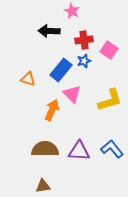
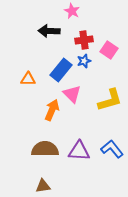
orange triangle: rotated 14 degrees counterclockwise
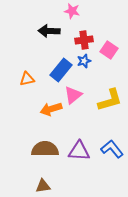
pink star: rotated 14 degrees counterclockwise
orange triangle: moved 1 px left; rotated 14 degrees counterclockwise
pink triangle: moved 1 px right, 1 px down; rotated 36 degrees clockwise
orange arrow: moved 1 px left, 1 px up; rotated 130 degrees counterclockwise
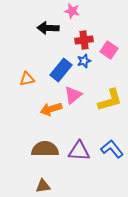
black arrow: moved 1 px left, 3 px up
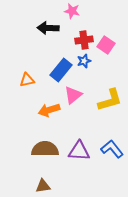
pink square: moved 3 px left, 5 px up
orange triangle: moved 1 px down
orange arrow: moved 2 px left, 1 px down
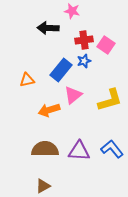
brown triangle: rotated 21 degrees counterclockwise
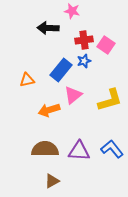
brown triangle: moved 9 px right, 5 px up
